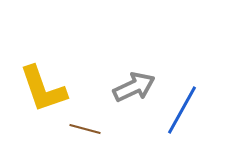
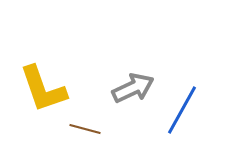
gray arrow: moved 1 px left, 1 px down
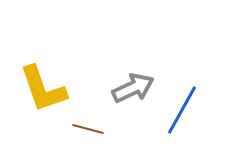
brown line: moved 3 px right
